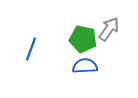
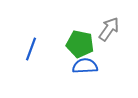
green pentagon: moved 3 px left, 5 px down
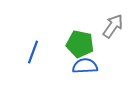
gray arrow: moved 4 px right, 3 px up
blue line: moved 2 px right, 3 px down
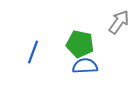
gray arrow: moved 6 px right, 4 px up
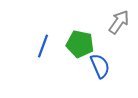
blue line: moved 10 px right, 6 px up
blue semicircle: moved 15 px right; rotated 70 degrees clockwise
